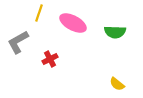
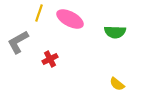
pink ellipse: moved 3 px left, 4 px up
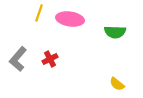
pink ellipse: rotated 20 degrees counterclockwise
gray L-shape: moved 17 px down; rotated 20 degrees counterclockwise
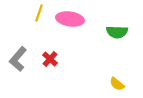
green semicircle: moved 2 px right
red cross: rotated 21 degrees counterclockwise
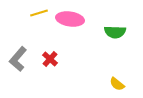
yellow line: rotated 54 degrees clockwise
green semicircle: moved 2 px left
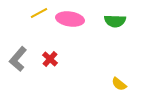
yellow line: rotated 12 degrees counterclockwise
green semicircle: moved 11 px up
yellow semicircle: moved 2 px right
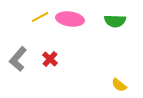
yellow line: moved 1 px right, 4 px down
yellow semicircle: moved 1 px down
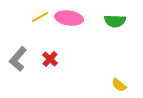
pink ellipse: moved 1 px left, 1 px up
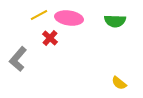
yellow line: moved 1 px left, 2 px up
red cross: moved 21 px up
yellow semicircle: moved 2 px up
